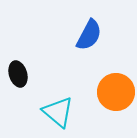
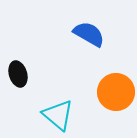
blue semicircle: moved 1 px up; rotated 88 degrees counterclockwise
cyan triangle: moved 3 px down
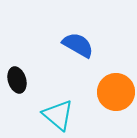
blue semicircle: moved 11 px left, 11 px down
black ellipse: moved 1 px left, 6 px down
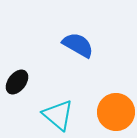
black ellipse: moved 2 px down; rotated 55 degrees clockwise
orange circle: moved 20 px down
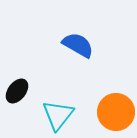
black ellipse: moved 9 px down
cyan triangle: rotated 28 degrees clockwise
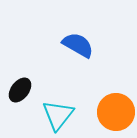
black ellipse: moved 3 px right, 1 px up
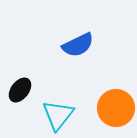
blue semicircle: rotated 124 degrees clockwise
orange circle: moved 4 px up
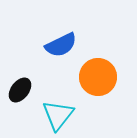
blue semicircle: moved 17 px left
orange circle: moved 18 px left, 31 px up
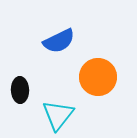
blue semicircle: moved 2 px left, 4 px up
black ellipse: rotated 40 degrees counterclockwise
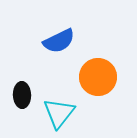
black ellipse: moved 2 px right, 5 px down
cyan triangle: moved 1 px right, 2 px up
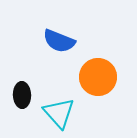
blue semicircle: rotated 48 degrees clockwise
cyan triangle: rotated 20 degrees counterclockwise
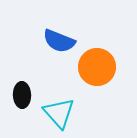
orange circle: moved 1 px left, 10 px up
